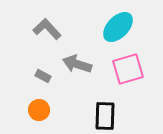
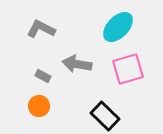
gray L-shape: moved 6 px left; rotated 20 degrees counterclockwise
gray arrow: rotated 8 degrees counterclockwise
orange circle: moved 4 px up
black rectangle: rotated 48 degrees counterclockwise
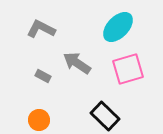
gray arrow: moved 1 px up; rotated 24 degrees clockwise
orange circle: moved 14 px down
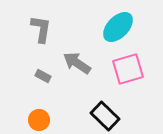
gray L-shape: rotated 72 degrees clockwise
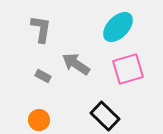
gray arrow: moved 1 px left, 1 px down
